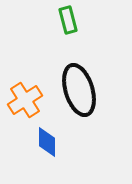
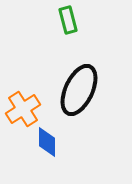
black ellipse: rotated 42 degrees clockwise
orange cross: moved 2 px left, 9 px down
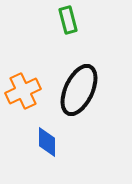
orange cross: moved 18 px up; rotated 8 degrees clockwise
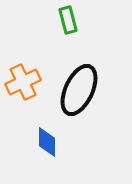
orange cross: moved 9 px up
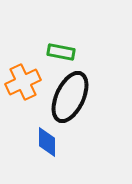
green rectangle: moved 7 px left, 32 px down; rotated 64 degrees counterclockwise
black ellipse: moved 9 px left, 7 px down
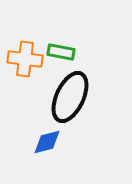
orange cross: moved 2 px right, 23 px up; rotated 32 degrees clockwise
blue diamond: rotated 76 degrees clockwise
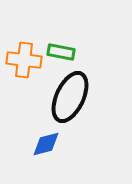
orange cross: moved 1 px left, 1 px down
blue diamond: moved 1 px left, 2 px down
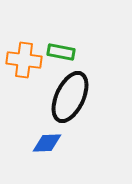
blue diamond: moved 1 px right, 1 px up; rotated 12 degrees clockwise
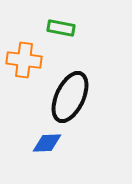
green rectangle: moved 24 px up
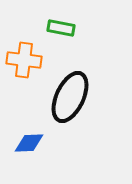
blue diamond: moved 18 px left
